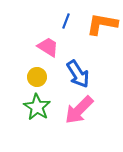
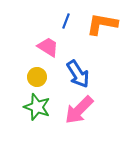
green star: rotated 12 degrees counterclockwise
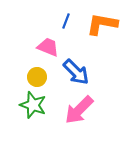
pink trapezoid: rotated 10 degrees counterclockwise
blue arrow: moved 2 px left, 2 px up; rotated 12 degrees counterclockwise
green star: moved 4 px left, 2 px up
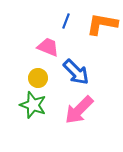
yellow circle: moved 1 px right, 1 px down
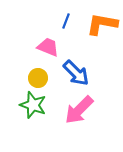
blue arrow: moved 1 px down
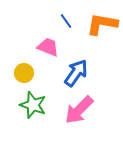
blue line: rotated 56 degrees counterclockwise
blue arrow: rotated 100 degrees counterclockwise
yellow circle: moved 14 px left, 5 px up
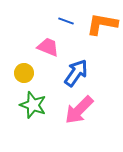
blue line: rotated 35 degrees counterclockwise
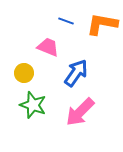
pink arrow: moved 1 px right, 2 px down
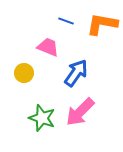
green star: moved 9 px right, 13 px down
